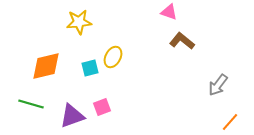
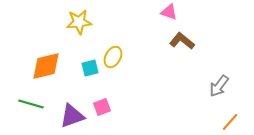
gray arrow: moved 1 px right, 1 px down
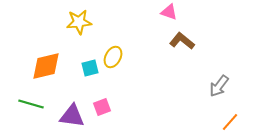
purple triangle: rotated 28 degrees clockwise
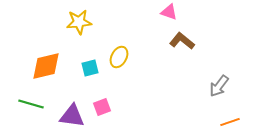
yellow ellipse: moved 6 px right
orange line: rotated 30 degrees clockwise
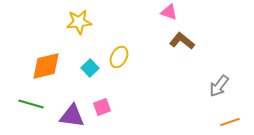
cyan square: rotated 30 degrees counterclockwise
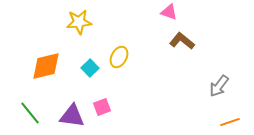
green line: moved 1 px left, 9 px down; rotated 35 degrees clockwise
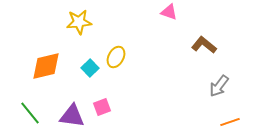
brown L-shape: moved 22 px right, 4 px down
yellow ellipse: moved 3 px left
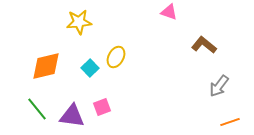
green line: moved 7 px right, 4 px up
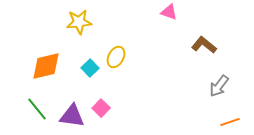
pink square: moved 1 px left, 1 px down; rotated 24 degrees counterclockwise
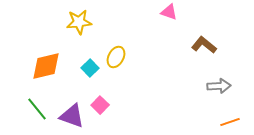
gray arrow: rotated 130 degrees counterclockwise
pink square: moved 1 px left, 3 px up
purple triangle: rotated 12 degrees clockwise
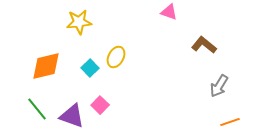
gray arrow: rotated 125 degrees clockwise
